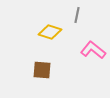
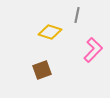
pink L-shape: rotated 95 degrees clockwise
brown square: rotated 24 degrees counterclockwise
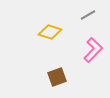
gray line: moved 11 px right; rotated 49 degrees clockwise
brown square: moved 15 px right, 7 px down
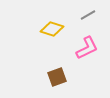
yellow diamond: moved 2 px right, 3 px up
pink L-shape: moved 6 px left, 2 px up; rotated 20 degrees clockwise
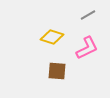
yellow diamond: moved 8 px down
brown square: moved 6 px up; rotated 24 degrees clockwise
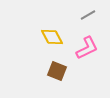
yellow diamond: rotated 45 degrees clockwise
brown square: rotated 18 degrees clockwise
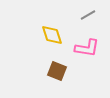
yellow diamond: moved 2 px up; rotated 10 degrees clockwise
pink L-shape: rotated 35 degrees clockwise
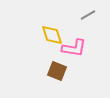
pink L-shape: moved 13 px left
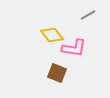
yellow diamond: rotated 20 degrees counterclockwise
brown square: moved 2 px down
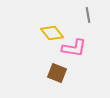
gray line: rotated 70 degrees counterclockwise
yellow diamond: moved 2 px up
